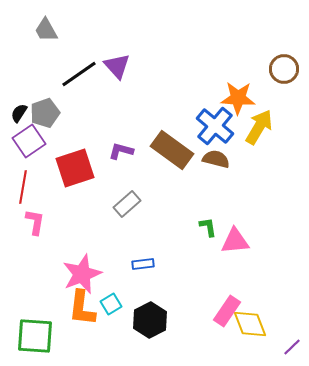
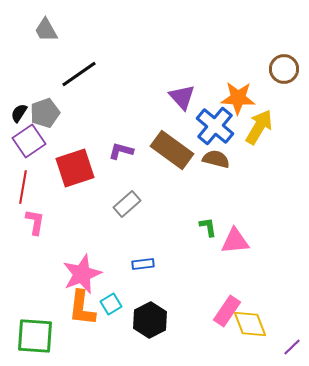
purple triangle: moved 65 px right, 31 px down
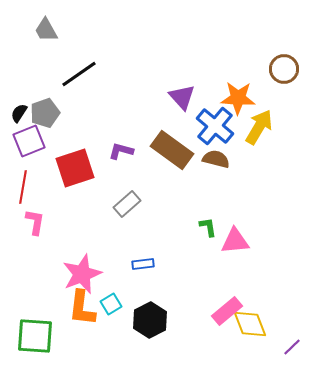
purple square: rotated 12 degrees clockwise
pink rectangle: rotated 16 degrees clockwise
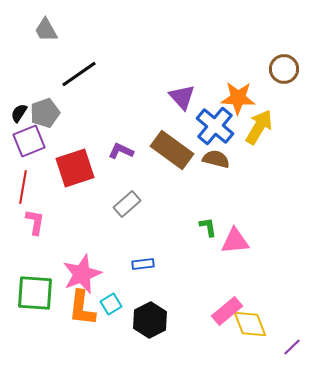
purple L-shape: rotated 10 degrees clockwise
green square: moved 43 px up
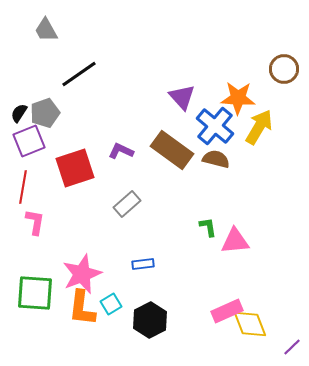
pink rectangle: rotated 16 degrees clockwise
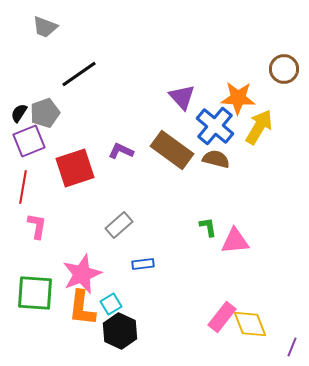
gray trapezoid: moved 1 px left, 3 px up; rotated 40 degrees counterclockwise
gray rectangle: moved 8 px left, 21 px down
pink L-shape: moved 2 px right, 4 px down
pink rectangle: moved 5 px left, 6 px down; rotated 28 degrees counterclockwise
black hexagon: moved 30 px left, 11 px down; rotated 8 degrees counterclockwise
purple line: rotated 24 degrees counterclockwise
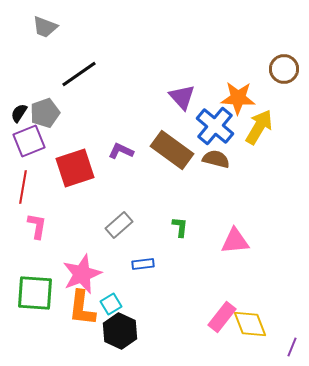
green L-shape: moved 28 px left; rotated 15 degrees clockwise
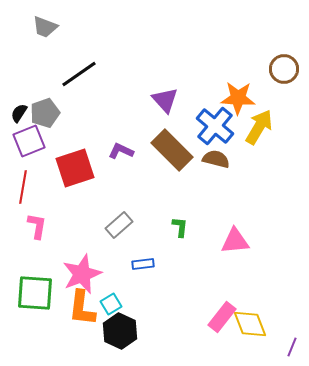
purple triangle: moved 17 px left, 3 px down
brown rectangle: rotated 9 degrees clockwise
